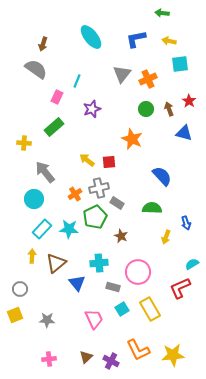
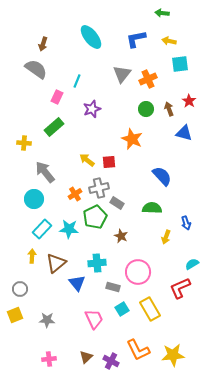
cyan cross at (99, 263): moved 2 px left
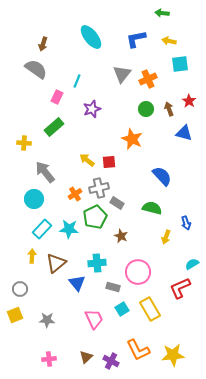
green semicircle at (152, 208): rotated 12 degrees clockwise
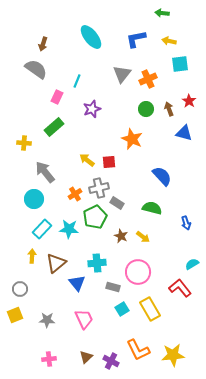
yellow arrow at (166, 237): moved 23 px left; rotated 72 degrees counterclockwise
red L-shape at (180, 288): rotated 75 degrees clockwise
pink trapezoid at (94, 319): moved 10 px left
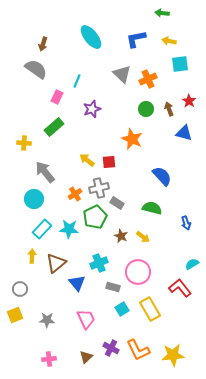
gray triangle at (122, 74): rotated 24 degrees counterclockwise
cyan cross at (97, 263): moved 2 px right; rotated 18 degrees counterclockwise
pink trapezoid at (84, 319): moved 2 px right
purple cross at (111, 361): moved 13 px up
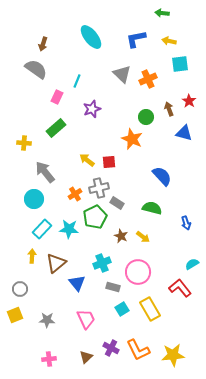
green circle at (146, 109): moved 8 px down
green rectangle at (54, 127): moved 2 px right, 1 px down
cyan cross at (99, 263): moved 3 px right
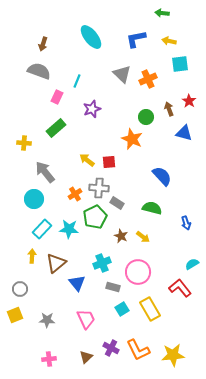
gray semicircle at (36, 69): moved 3 px right, 2 px down; rotated 15 degrees counterclockwise
gray cross at (99, 188): rotated 18 degrees clockwise
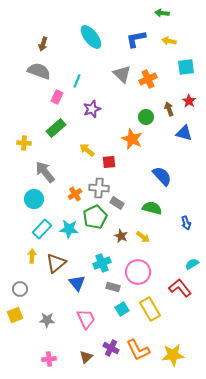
cyan square at (180, 64): moved 6 px right, 3 px down
yellow arrow at (87, 160): moved 10 px up
